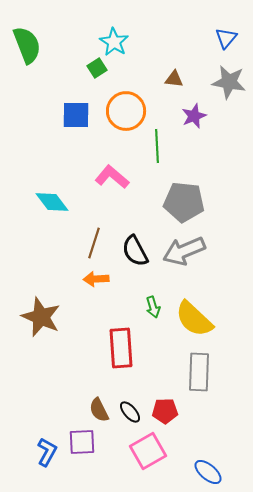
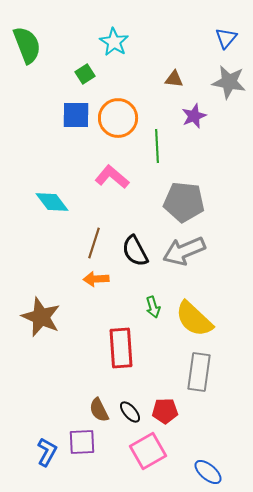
green square: moved 12 px left, 6 px down
orange circle: moved 8 px left, 7 px down
gray rectangle: rotated 6 degrees clockwise
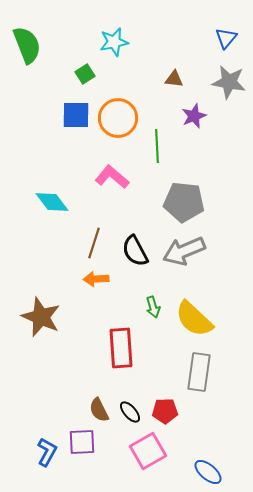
cyan star: rotated 28 degrees clockwise
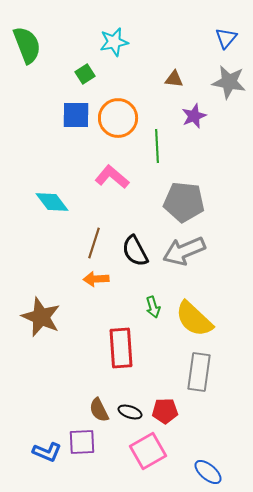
black ellipse: rotated 30 degrees counterclockwise
blue L-shape: rotated 84 degrees clockwise
